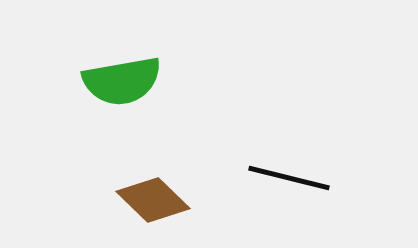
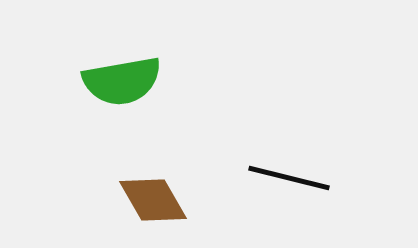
brown diamond: rotated 16 degrees clockwise
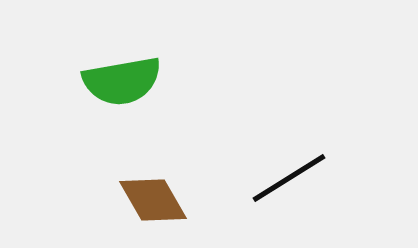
black line: rotated 46 degrees counterclockwise
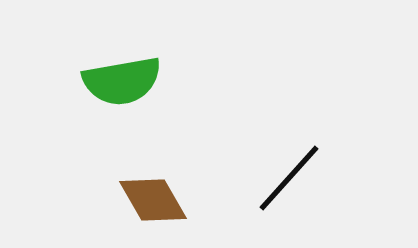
black line: rotated 16 degrees counterclockwise
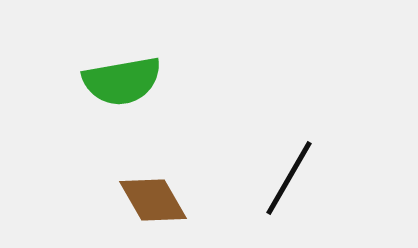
black line: rotated 12 degrees counterclockwise
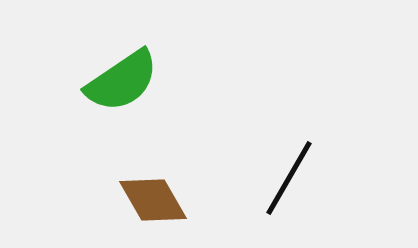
green semicircle: rotated 24 degrees counterclockwise
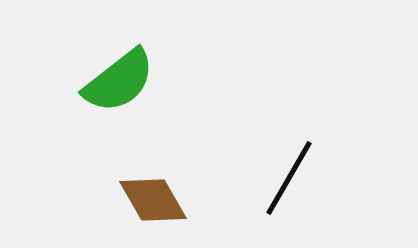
green semicircle: moved 3 px left; rotated 4 degrees counterclockwise
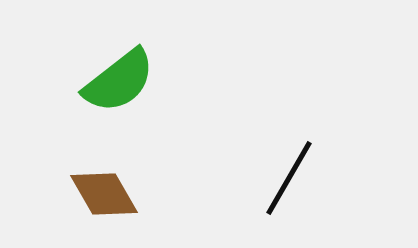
brown diamond: moved 49 px left, 6 px up
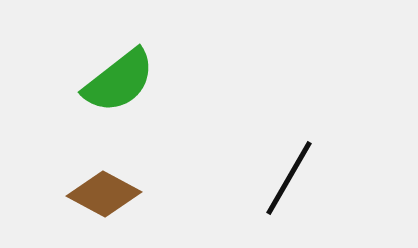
brown diamond: rotated 32 degrees counterclockwise
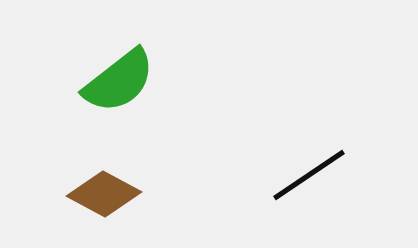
black line: moved 20 px right, 3 px up; rotated 26 degrees clockwise
